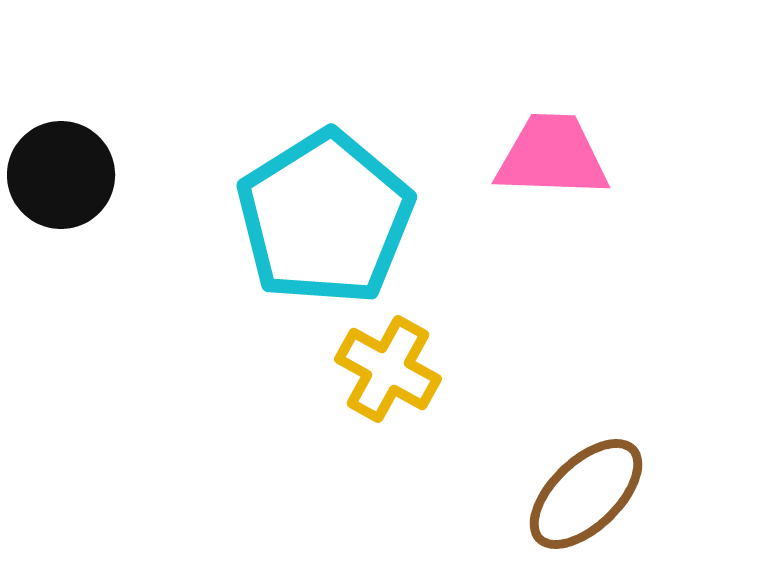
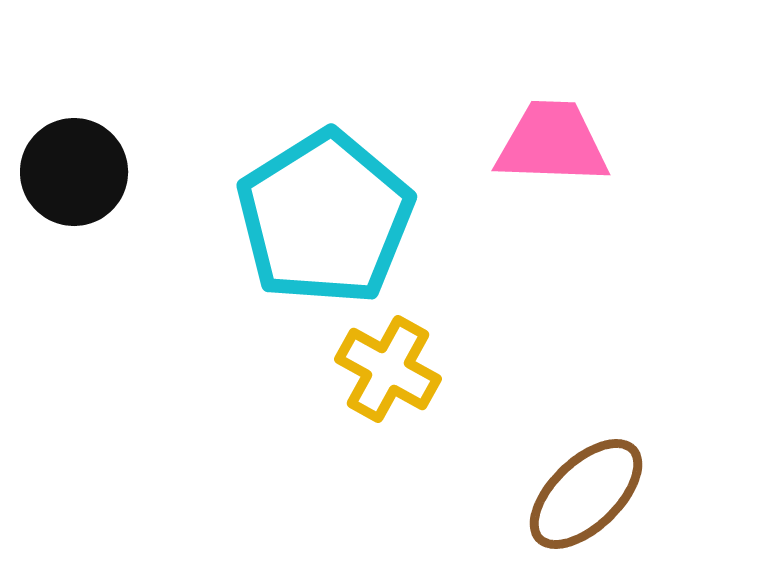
pink trapezoid: moved 13 px up
black circle: moved 13 px right, 3 px up
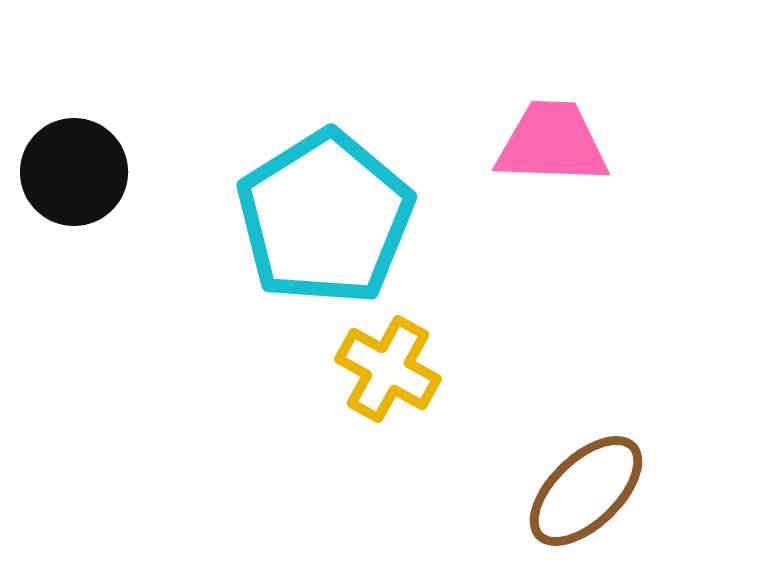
brown ellipse: moved 3 px up
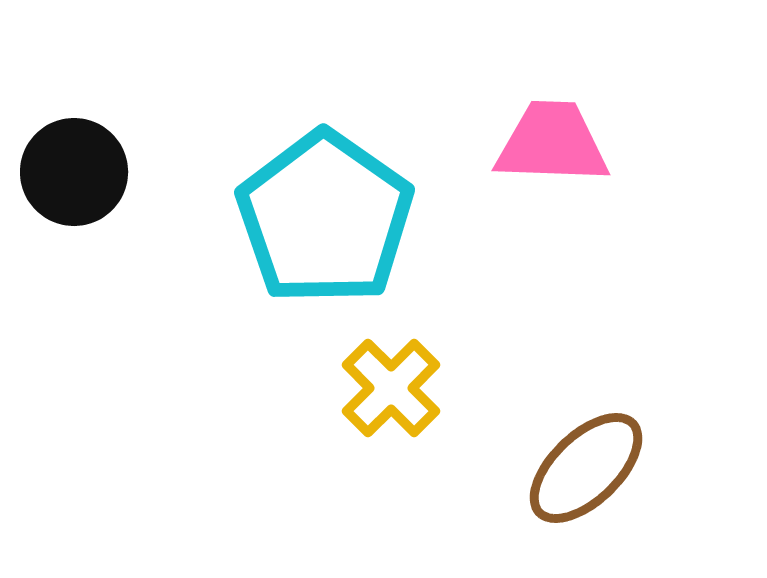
cyan pentagon: rotated 5 degrees counterclockwise
yellow cross: moved 3 px right, 19 px down; rotated 16 degrees clockwise
brown ellipse: moved 23 px up
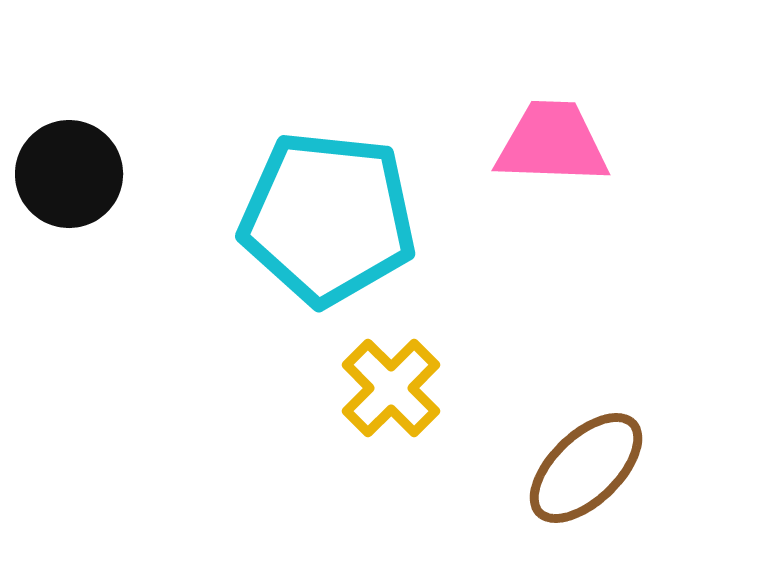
black circle: moved 5 px left, 2 px down
cyan pentagon: moved 3 px right; rotated 29 degrees counterclockwise
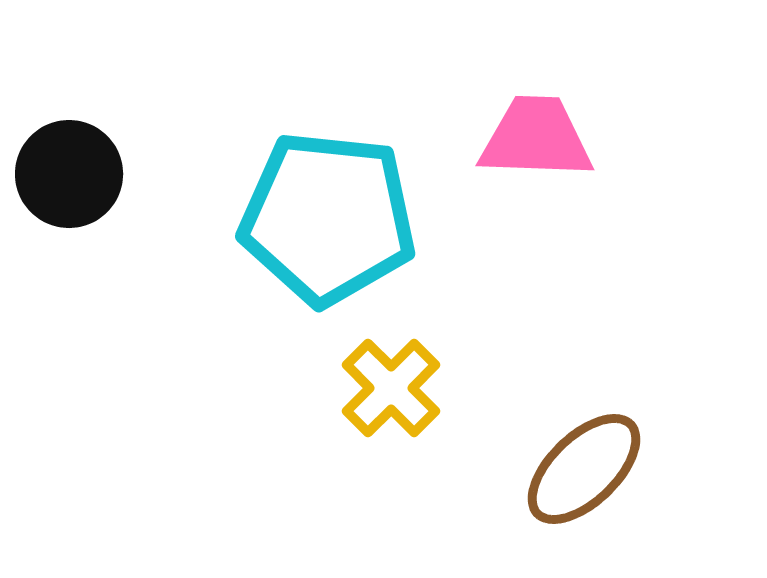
pink trapezoid: moved 16 px left, 5 px up
brown ellipse: moved 2 px left, 1 px down
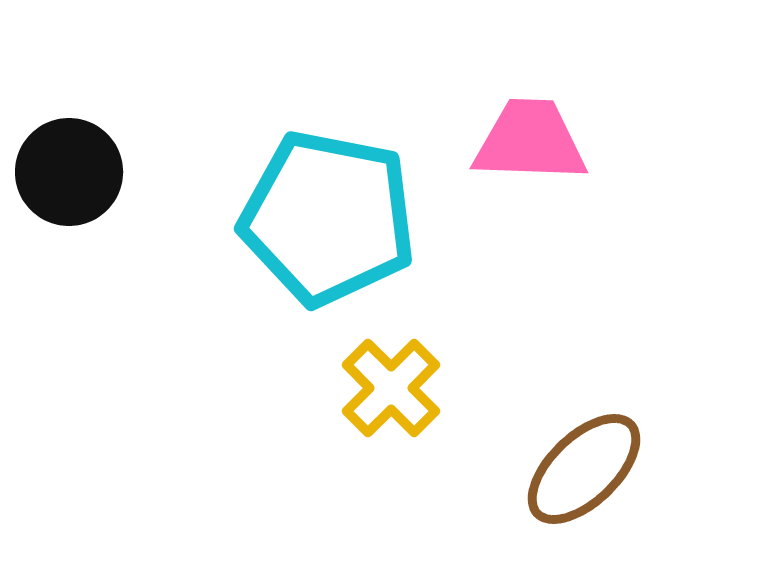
pink trapezoid: moved 6 px left, 3 px down
black circle: moved 2 px up
cyan pentagon: rotated 5 degrees clockwise
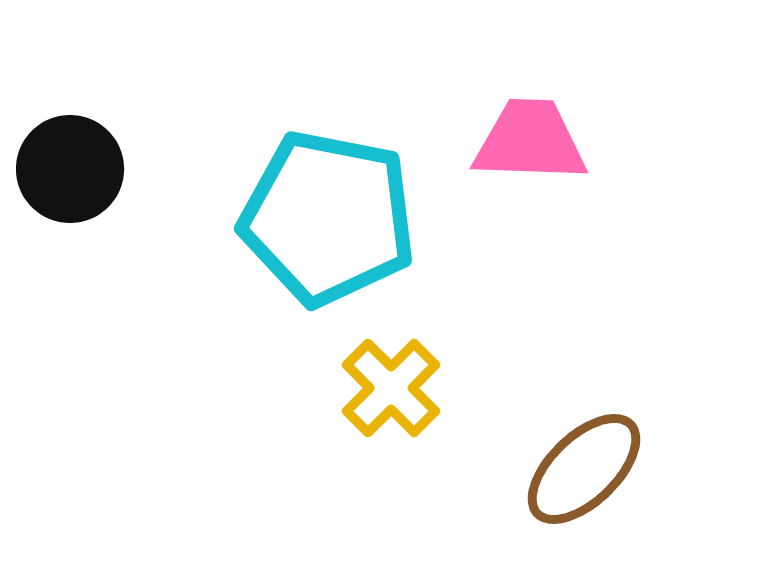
black circle: moved 1 px right, 3 px up
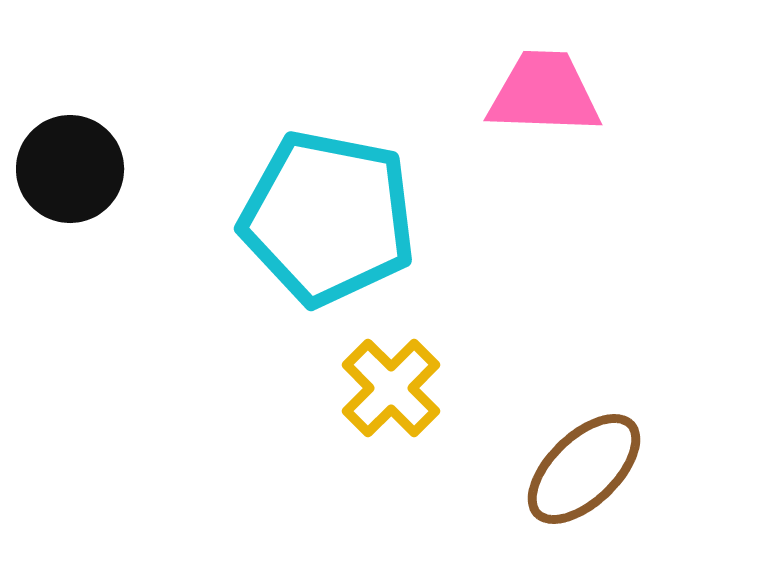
pink trapezoid: moved 14 px right, 48 px up
